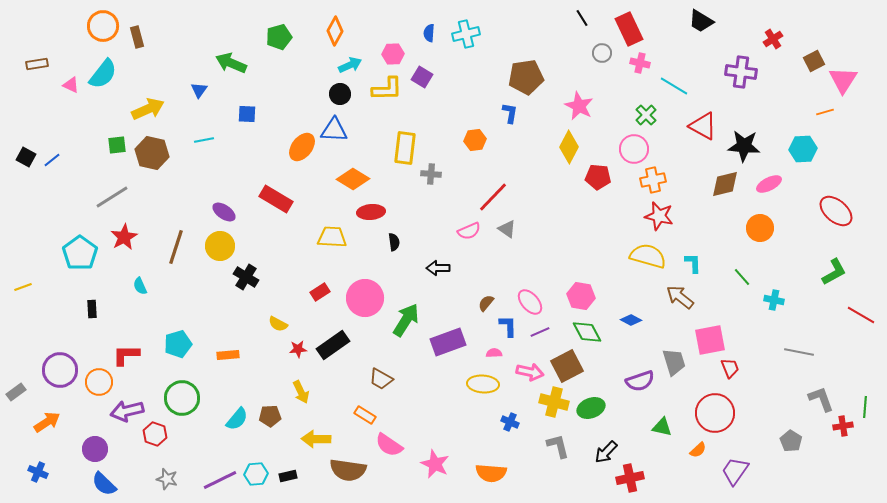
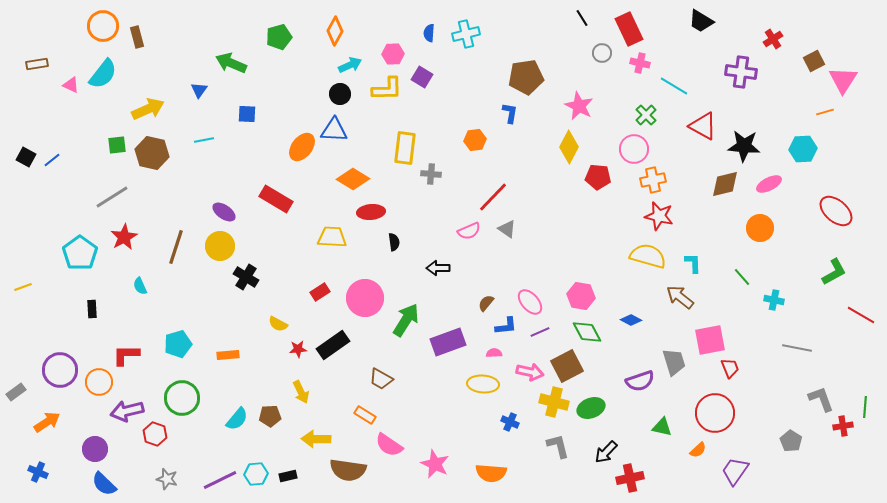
blue L-shape at (508, 326): moved 2 px left; rotated 85 degrees clockwise
gray line at (799, 352): moved 2 px left, 4 px up
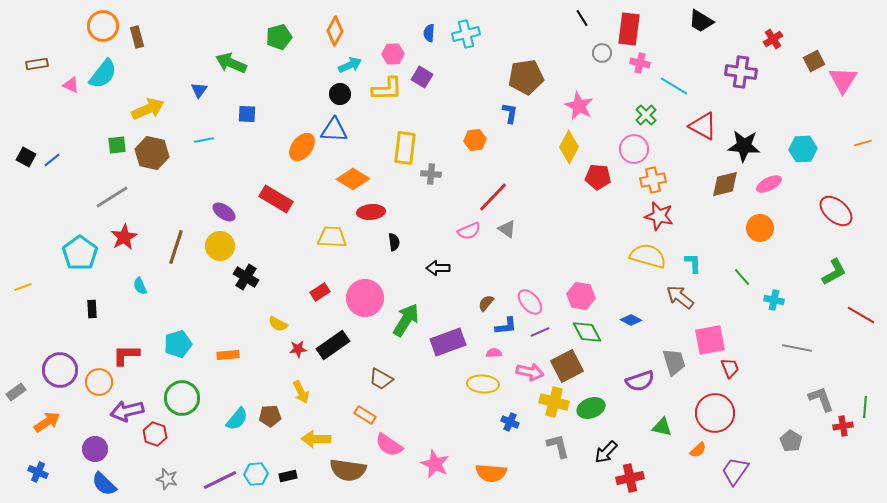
red rectangle at (629, 29): rotated 32 degrees clockwise
orange line at (825, 112): moved 38 px right, 31 px down
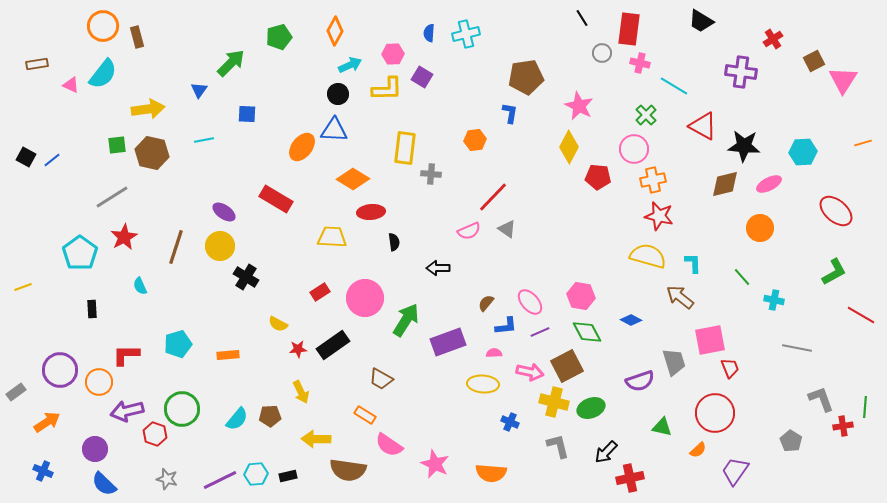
green arrow at (231, 63): rotated 112 degrees clockwise
black circle at (340, 94): moved 2 px left
yellow arrow at (148, 109): rotated 16 degrees clockwise
cyan hexagon at (803, 149): moved 3 px down
green circle at (182, 398): moved 11 px down
blue cross at (38, 472): moved 5 px right, 1 px up
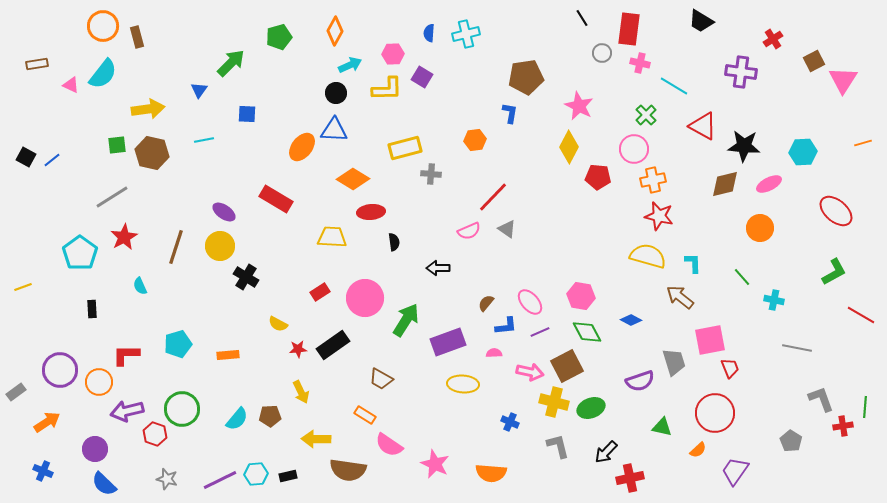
black circle at (338, 94): moved 2 px left, 1 px up
yellow rectangle at (405, 148): rotated 68 degrees clockwise
yellow ellipse at (483, 384): moved 20 px left
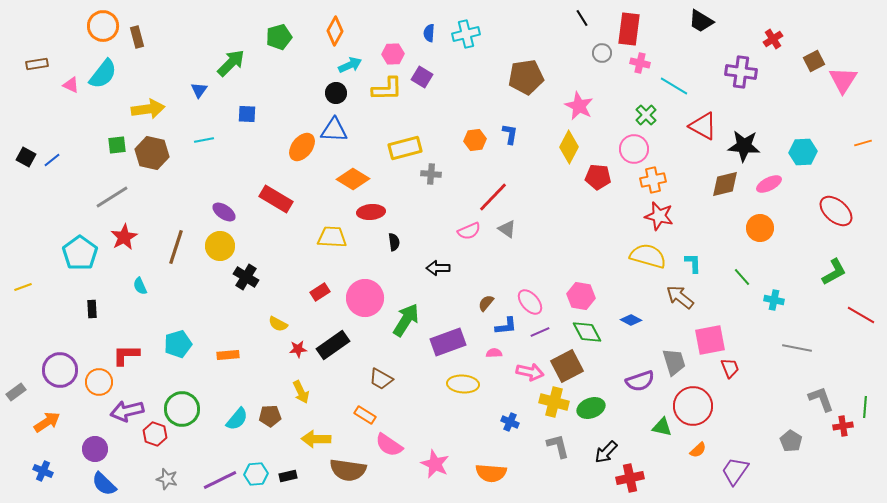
blue L-shape at (510, 113): moved 21 px down
red circle at (715, 413): moved 22 px left, 7 px up
